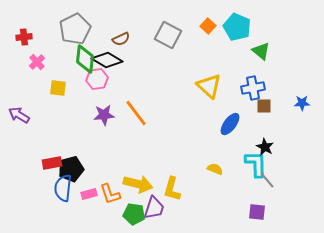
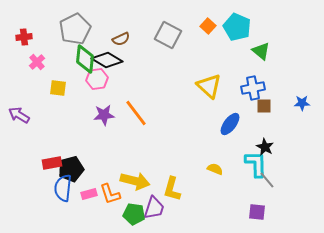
yellow arrow: moved 3 px left, 3 px up
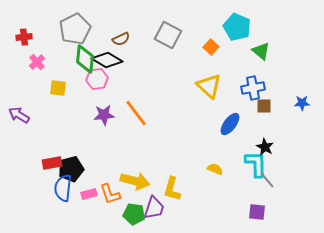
orange square: moved 3 px right, 21 px down
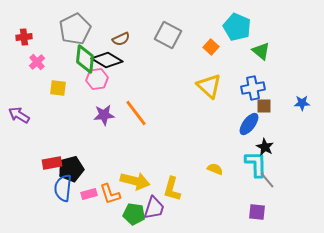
blue ellipse: moved 19 px right
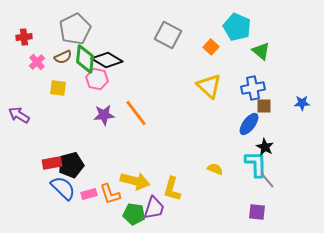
brown semicircle: moved 58 px left, 18 px down
pink hexagon: rotated 20 degrees clockwise
black pentagon: moved 4 px up
blue semicircle: rotated 128 degrees clockwise
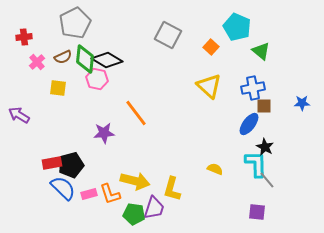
gray pentagon: moved 6 px up
purple star: moved 18 px down
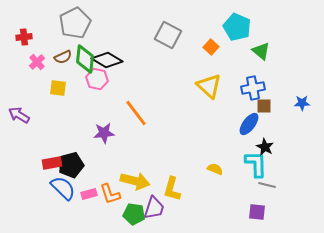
gray line: moved 5 px down; rotated 36 degrees counterclockwise
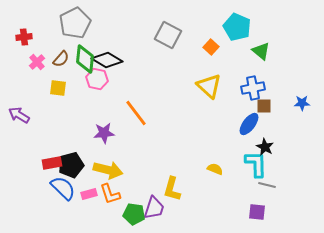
brown semicircle: moved 2 px left, 2 px down; rotated 24 degrees counterclockwise
yellow arrow: moved 27 px left, 11 px up
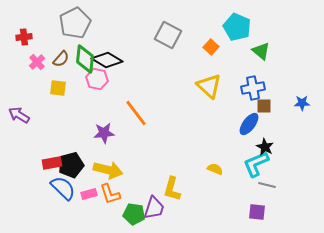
cyan L-shape: rotated 112 degrees counterclockwise
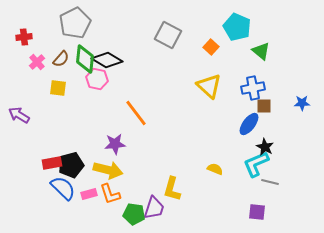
purple star: moved 11 px right, 11 px down
gray line: moved 3 px right, 3 px up
